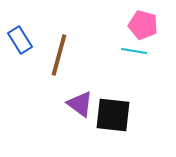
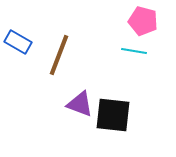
pink pentagon: moved 4 px up
blue rectangle: moved 2 px left, 2 px down; rotated 28 degrees counterclockwise
brown line: rotated 6 degrees clockwise
purple triangle: rotated 16 degrees counterclockwise
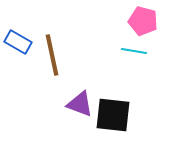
brown line: moved 7 px left; rotated 33 degrees counterclockwise
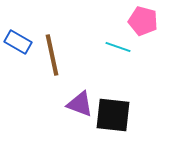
cyan line: moved 16 px left, 4 px up; rotated 10 degrees clockwise
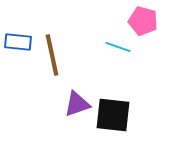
blue rectangle: rotated 24 degrees counterclockwise
purple triangle: moved 3 px left; rotated 40 degrees counterclockwise
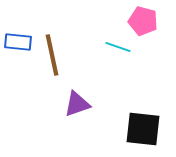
black square: moved 30 px right, 14 px down
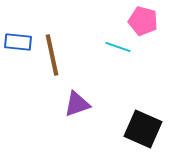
black square: rotated 18 degrees clockwise
